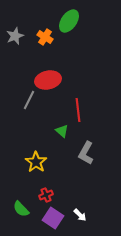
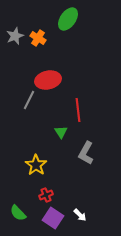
green ellipse: moved 1 px left, 2 px up
orange cross: moved 7 px left, 1 px down
green triangle: moved 1 px left, 1 px down; rotated 16 degrees clockwise
yellow star: moved 3 px down
green semicircle: moved 3 px left, 4 px down
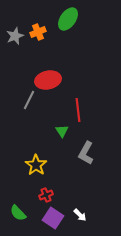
orange cross: moved 6 px up; rotated 35 degrees clockwise
green triangle: moved 1 px right, 1 px up
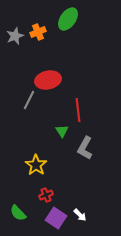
gray L-shape: moved 1 px left, 5 px up
purple square: moved 3 px right
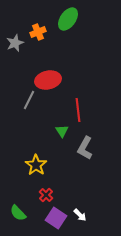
gray star: moved 7 px down
red cross: rotated 24 degrees counterclockwise
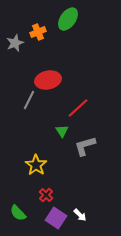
red line: moved 2 px up; rotated 55 degrees clockwise
gray L-shape: moved 2 px up; rotated 45 degrees clockwise
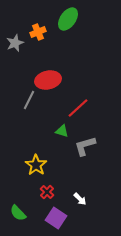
green triangle: rotated 40 degrees counterclockwise
red cross: moved 1 px right, 3 px up
white arrow: moved 16 px up
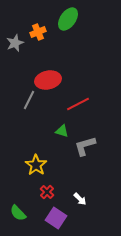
red line: moved 4 px up; rotated 15 degrees clockwise
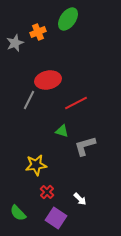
red line: moved 2 px left, 1 px up
yellow star: rotated 30 degrees clockwise
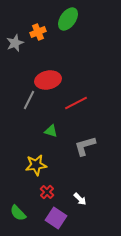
green triangle: moved 11 px left
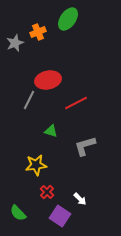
purple square: moved 4 px right, 2 px up
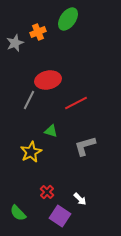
yellow star: moved 5 px left, 13 px up; rotated 20 degrees counterclockwise
